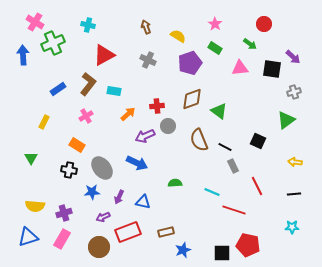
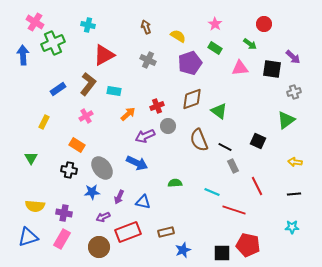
red cross at (157, 106): rotated 16 degrees counterclockwise
purple cross at (64, 213): rotated 28 degrees clockwise
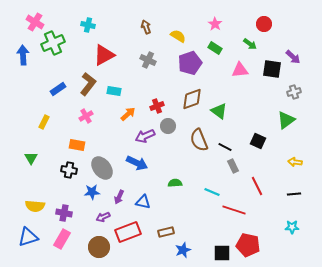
pink triangle at (240, 68): moved 2 px down
orange rectangle at (77, 145): rotated 21 degrees counterclockwise
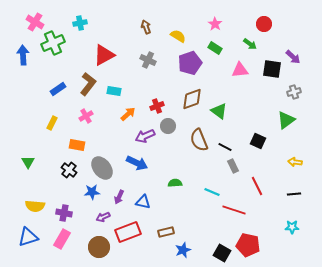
cyan cross at (88, 25): moved 8 px left, 2 px up; rotated 24 degrees counterclockwise
yellow rectangle at (44, 122): moved 8 px right, 1 px down
green triangle at (31, 158): moved 3 px left, 4 px down
black cross at (69, 170): rotated 28 degrees clockwise
black square at (222, 253): rotated 30 degrees clockwise
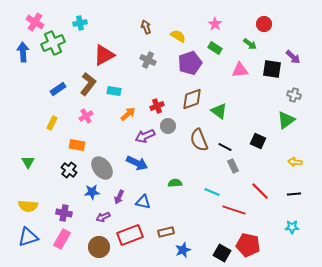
blue arrow at (23, 55): moved 3 px up
gray cross at (294, 92): moved 3 px down; rotated 32 degrees clockwise
red line at (257, 186): moved 3 px right, 5 px down; rotated 18 degrees counterclockwise
yellow semicircle at (35, 206): moved 7 px left
red rectangle at (128, 232): moved 2 px right, 3 px down
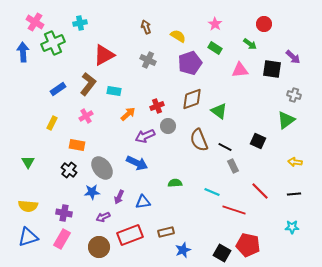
blue triangle at (143, 202): rotated 21 degrees counterclockwise
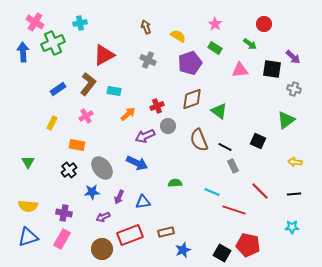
gray cross at (294, 95): moved 6 px up
black cross at (69, 170): rotated 14 degrees clockwise
brown circle at (99, 247): moved 3 px right, 2 px down
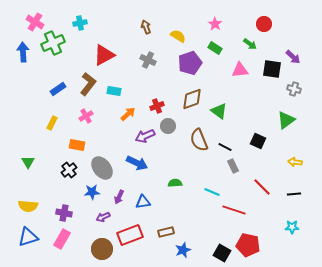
red line at (260, 191): moved 2 px right, 4 px up
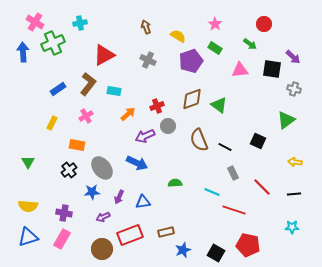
purple pentagon at (190, 63): moved 1 px right, 2 px up
green triangle at (219, 111): moved 6 px up
gray rectangle at (233, 166): moved 7 px down
black square at (222, 253): moved 6 px left
